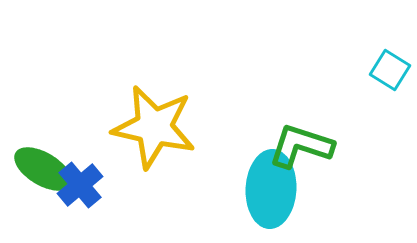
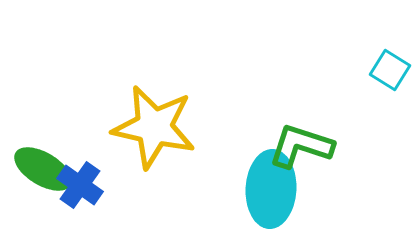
blue cross: rotated 15 degrees counterclockwise
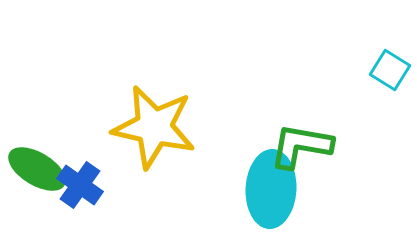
green L-shape: rotated 8 degrees counterclockwise
green ellipse: moved 6 px left
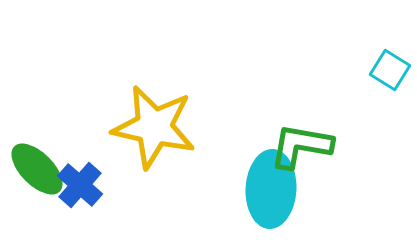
green ellipse: rotated 14 degrees clockwise
blue cross: rotated 6 degrees clockwise
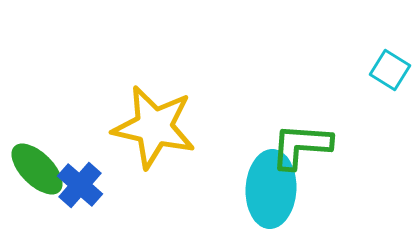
green L-shape: rotated 6 degrees counterclockwise
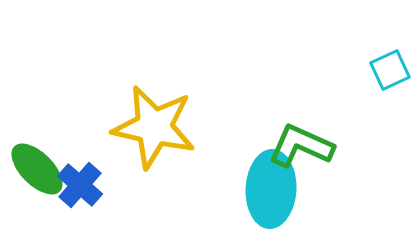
cyan square: rotated 33 degrees clockwise
green L-shape: rotated 20 degrees clockwise
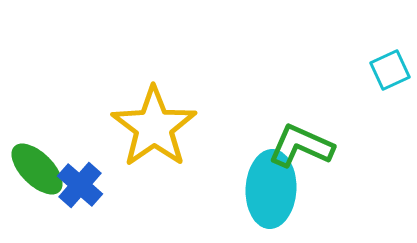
yellow star: rotated 24 degrees clockwise
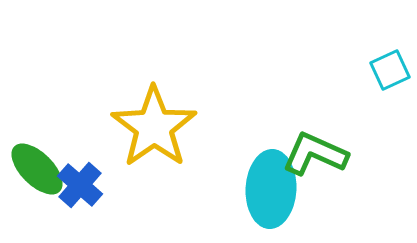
green L-shape: moved 14 px right, 8 px down
